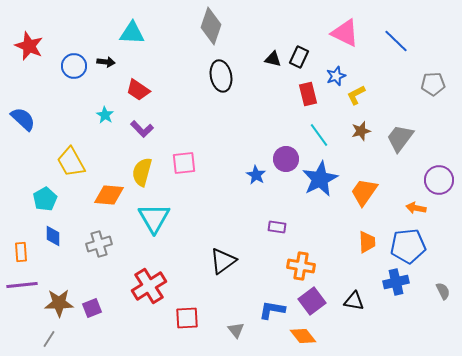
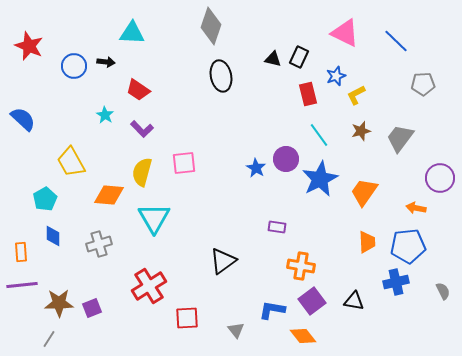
gray pentagon at (433, 84): moved 10 px left
blue star at (256, 175): moved 7 px up
purple circle at (439, 180): moved 1 px right, 2 px up
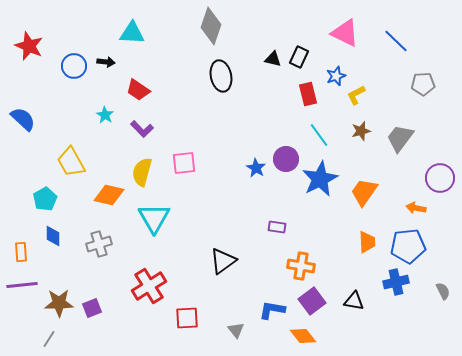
orange diamond at (109, 195): rotated 8 degrees clockwise
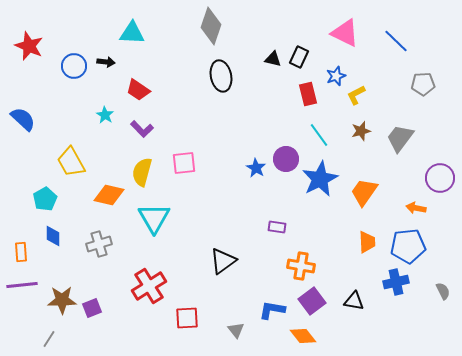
brown star at (59, 303): moved 3 px right, 3 px up
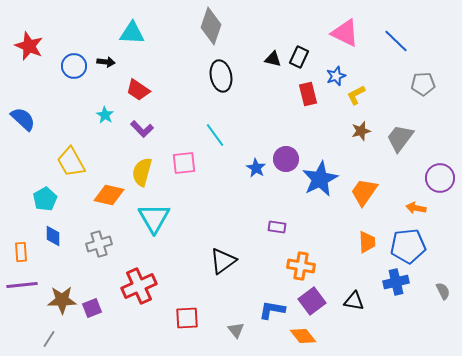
cyan line at (319, 135): moved 104 px left
red cross at (149, 286): moved 10 px left; rotated 8 degrees clockwise
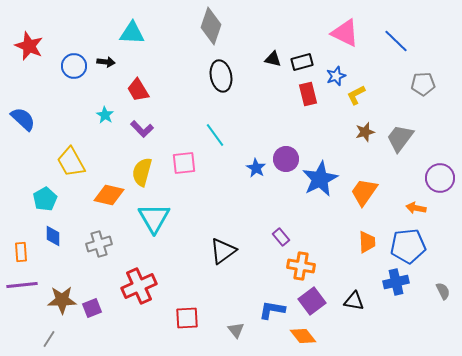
black rectangle at (299, 57): moved 3 px right, 5 px down; rotated 50 degrees clockwise
red trapezoid at (138, 90): rotated 25 degrees clockwise
brown star at (361, 131): moved 4 px right, 1 px down
purple rectangle at (277, 227): moved 4 px right, 10 px down; rotated 42 degrees clockwise
black triangle at (223, 261): moved 10 px up
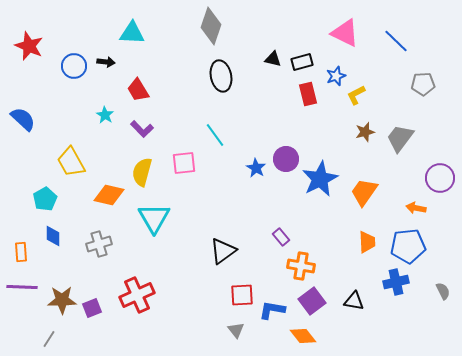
purple line at (22, 285): moved 2 px down; rotated 8 degrees clockwise
red cross at (139, 286): moved 2 px left, 9 px down
red square at (187, 318): moved 55 px right, 23 px up
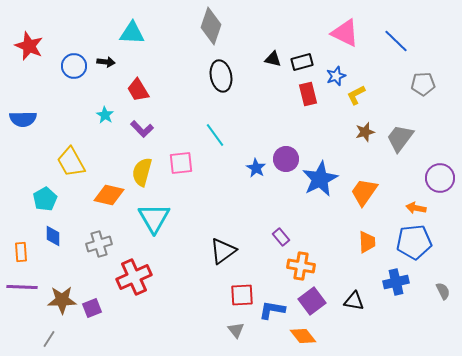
blue semicircle at (23, 119): rotated 136 degrees clockwise
pink square at (184, 163): moved 3 px left
blue pentagon at (408, 246): moved 6 px right, 4 px up
red cross at (137, 295): moved 3 px left, 18 px up
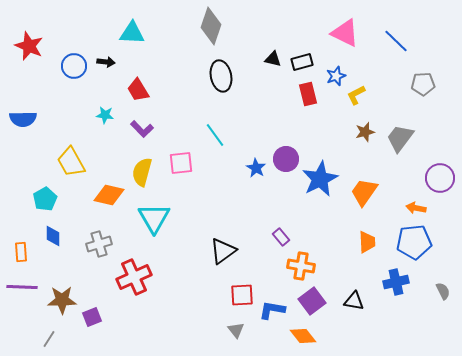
cyan star at (105, 115): rotated 24 degrees counterclockwise
purple square at (92, 308): moved 9 px down
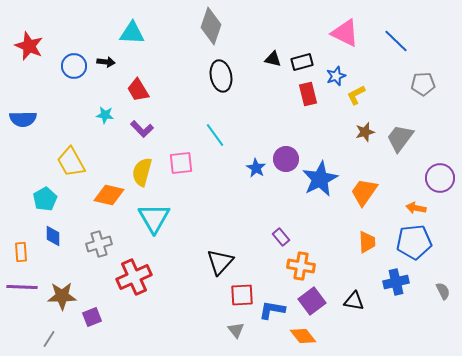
black triangle at (223, 251): moved 3 px left, 11 px down; rotated 12 degrees counterclockwise
brown star at (62, 300): moved 4 px up
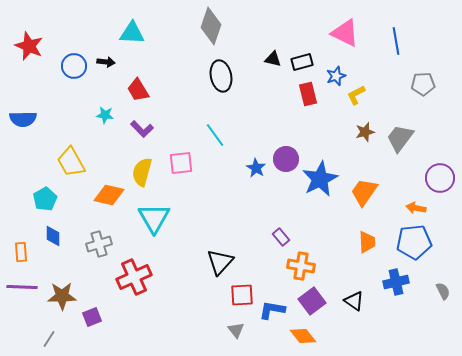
blue line at (396, 41): rotated 36 degrees clockwise
black triangle at (354, 301): rotated 25 degrees clockwise
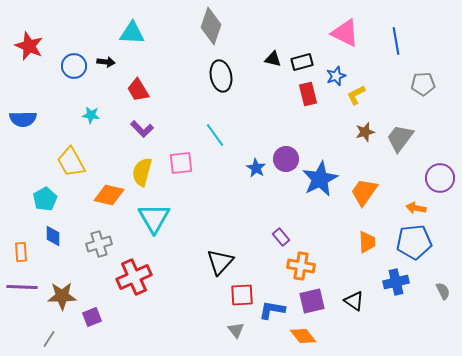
cyan star at (105, 115): moved 14 px left
purple square at (312, 301): rotated 24 degrees clockwise
